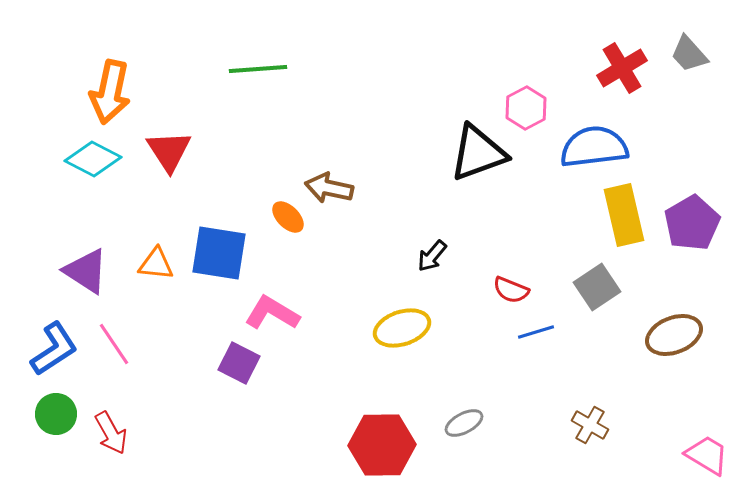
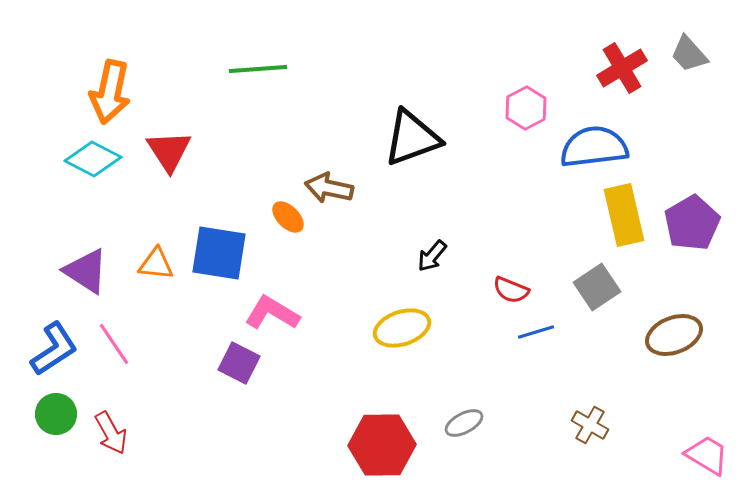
black triangle: moved 66 px left, 15 px up
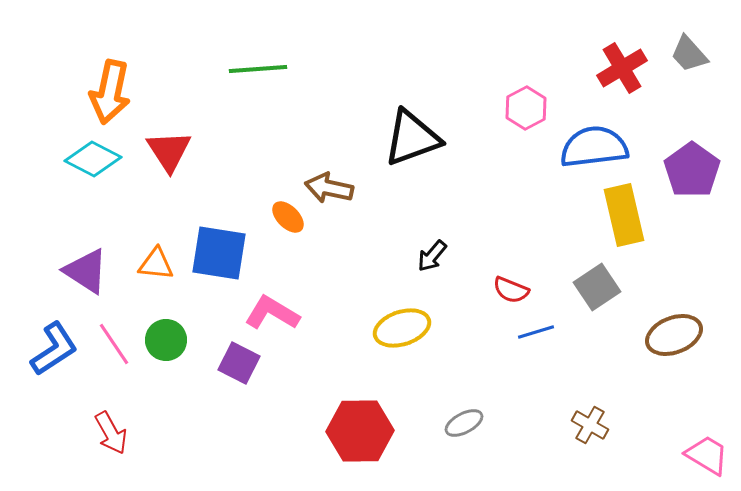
purple pentagon: moved 53 px up; rotated 6 degrees counterclockwise
green circle: moved 110 px right, 74 px up
red hexagon: moved 22 px left, 14 px up
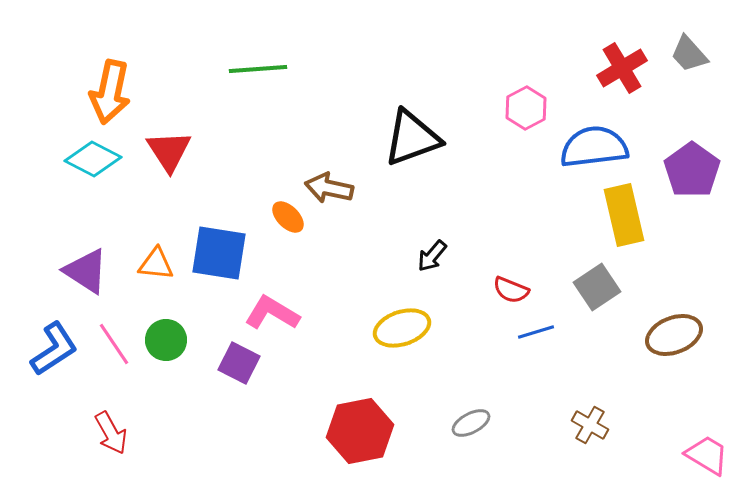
gray ellipse: moved 7 px right
red hexagon: rotated 10 degrees counterclockwise
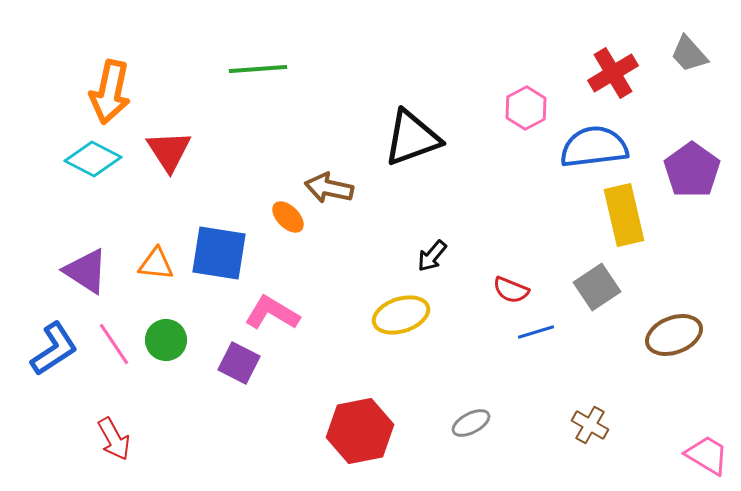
red cross: moved 9 px left, 5 px down
yellow ellipse: moved 1 px left, 13 px up
red arrow: moved 3 px right, 6 px down
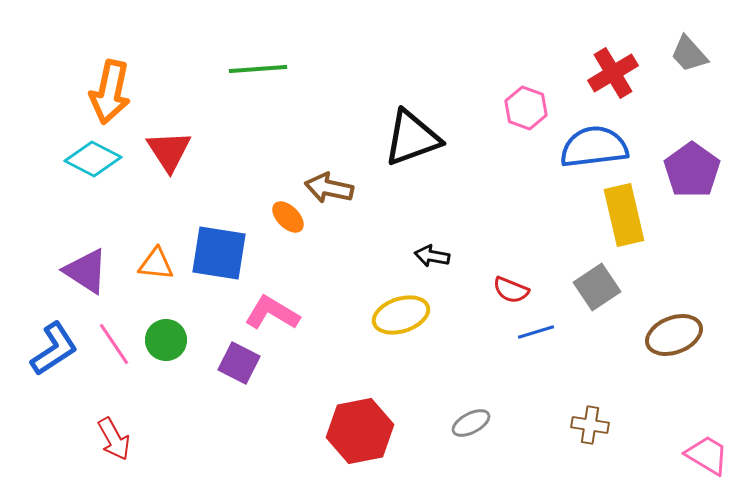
pink hexagon: rotated 12 degrees counterclockwise
black arrow: rotated 60 degrees clockwise
brown cross: rotated 21 degrees counterclockwise
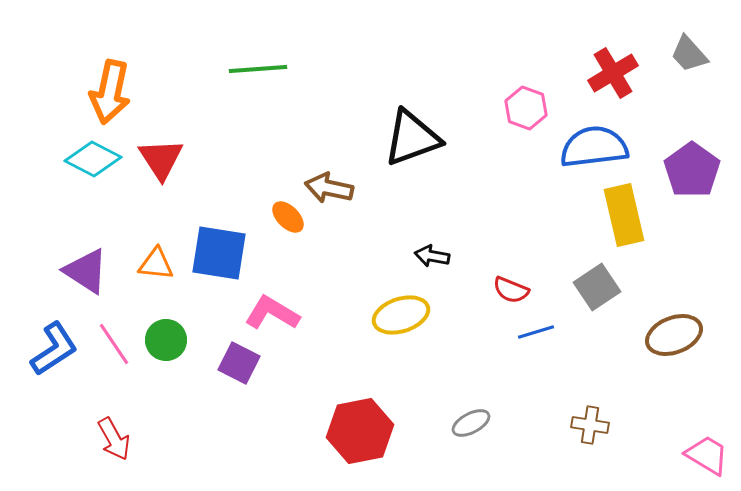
red triangle: moved 8 px left, 8 px down
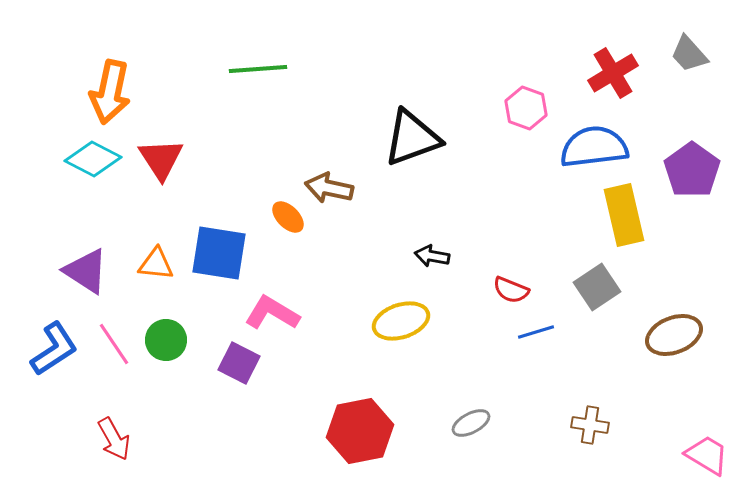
yellow ellipse: moved 6 px down
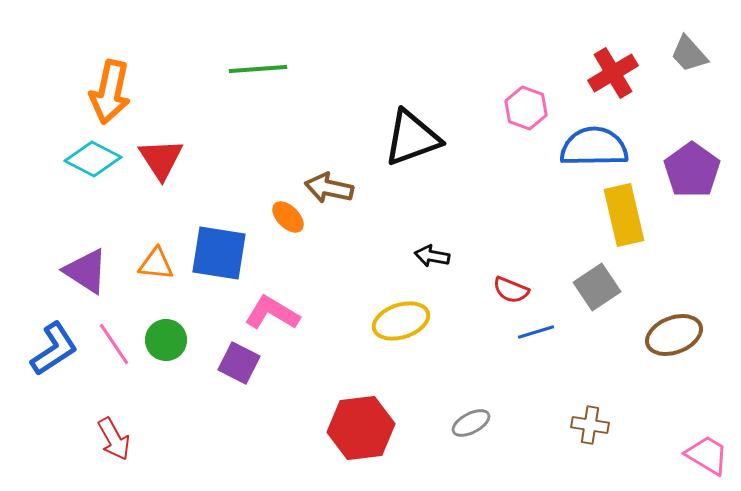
blue semicircle: rotated 6 degrees clockwise
red hexagon: moved 1 px right, 3 px up; rotated 4 degrees clockwise
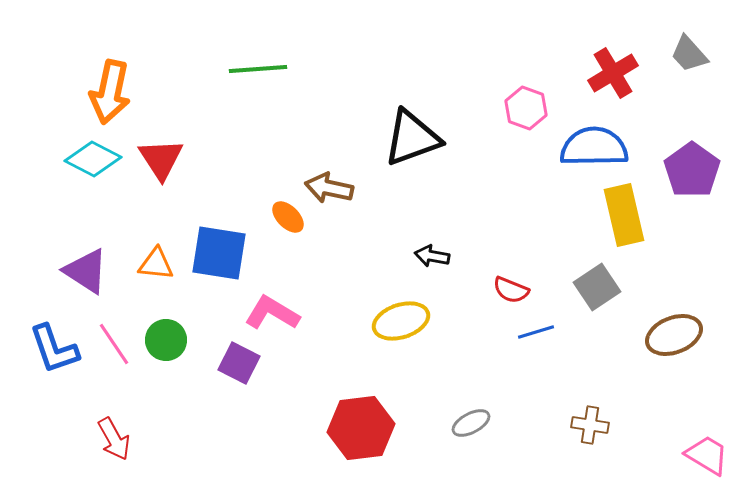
blue L-shape: rotated 104 degrees clockwise
